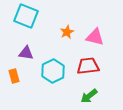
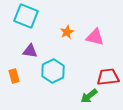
purple triangle: moved 4 px right, 2 px up
red trapezoid: moved 20 px right, 11 px down
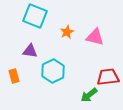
cyan square: moved 9 px right
green arrow: moved 1 px up
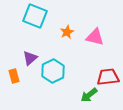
purple triangle: moved 7 px down; rotated 49 degrees counterclockwise
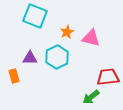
pink triangle: moved 4 px left, 1 px down
purple triangle: rotated 42 degrees clockwise
cyan hexagon: moved 4 px right, 14 px up
green arrow: moved 2 px right, 2 px down
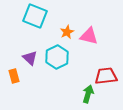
pink triangle: moved 2 px left, 2 px up
purple triangle: rotated 42 degrees clockwise
red trapezoid: moved 2 px left, 1 px up
green arrow: moved 3 px left, 3 px up; rotated 144 degrees clockwise
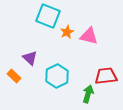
cyan square: moved 13 px right
cyan hexagon: moved 19 px down
orange rectangle: rotated 32 degrees counterclockwise
